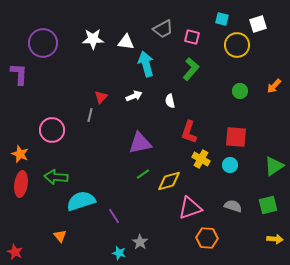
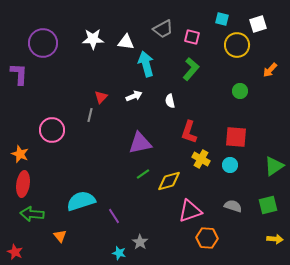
orange arrow: moved 4 px left, 16 px up
green arrow: moved 24 px left, 37 px down
red ellipse: moved 2 px right
pink triangle: moved 3 px down
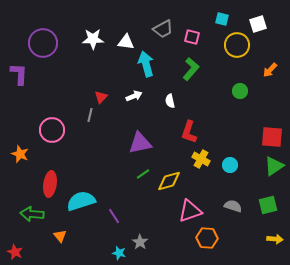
red square: moved 36 px right
red ellipse: moved 27 px right
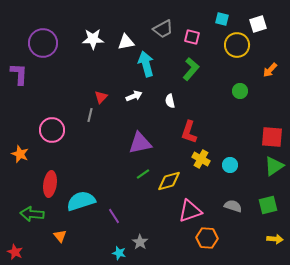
white triangle: rotated 18 degrees counterclockwise
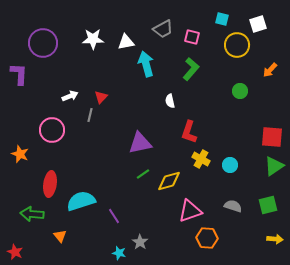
white arrow: moved 64 px left
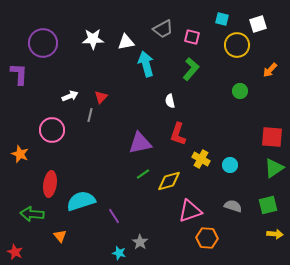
red L-shape: moved 11 px left, 2 px down
green triangle: moved 2 px down
yellow arrow: moved 5 px up
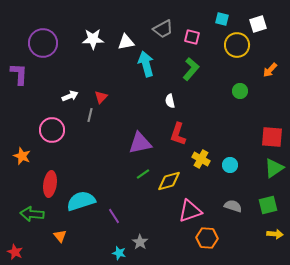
orange star: moved 2 px right, 2 px down
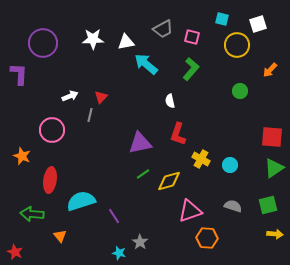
cyan arrow: rotated 35 degrees counterclockwise
red ellipse: moved 4 px up
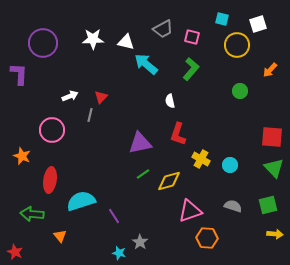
white triangle: rotated 24 degrees clockwise
green triangle: rotated 40 degrees counterclockwise
